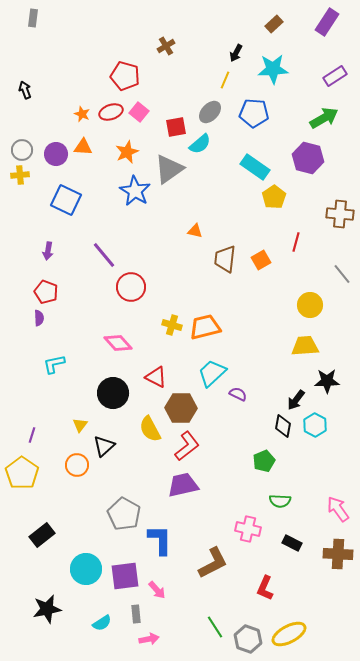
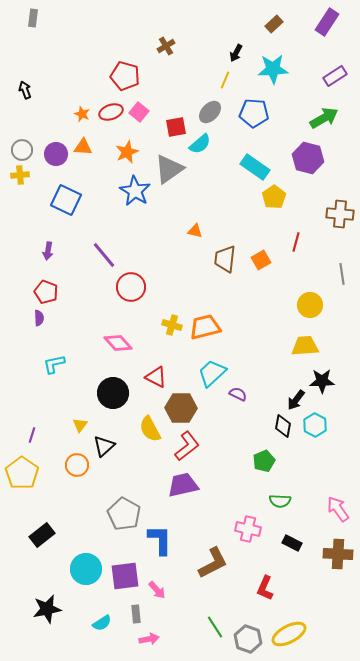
gray line at (342, 274): rotated 30 degrees clockwise
black star at (327, 381): moved 5 px left
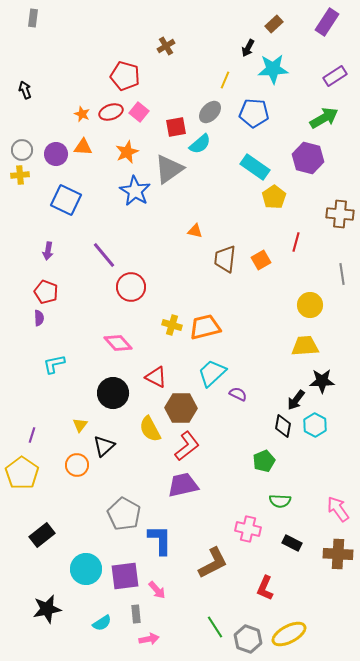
black arrow at (236, 53): moved 12 px right, 5 px up
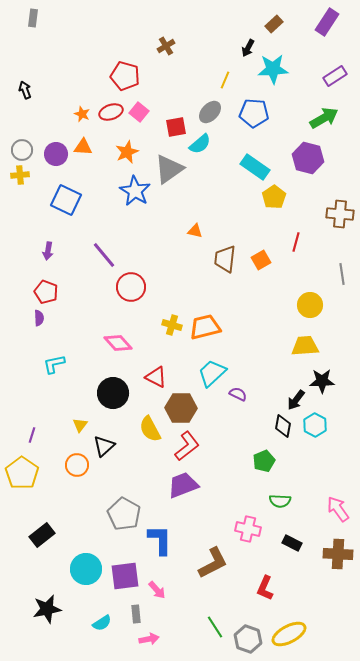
purple trapezoid at (183, 485): rotated 8 degrees counterclockwise
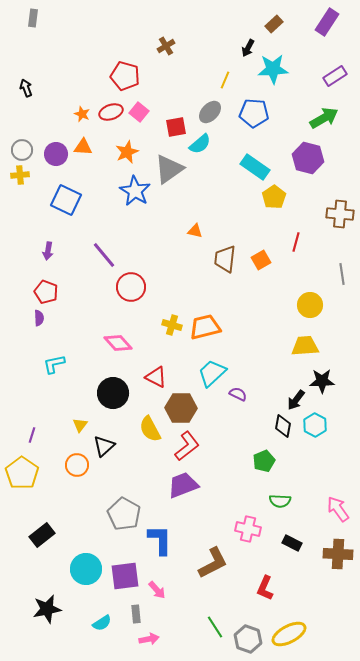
black arrow at (25, 90): moved 1 px right, 2 px up
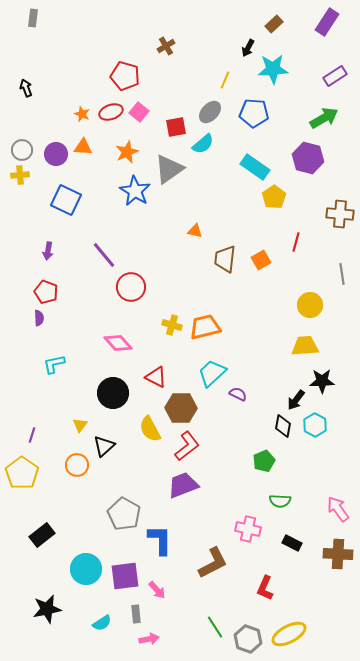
cyan semicircle at (200, 144): moved 3 px right
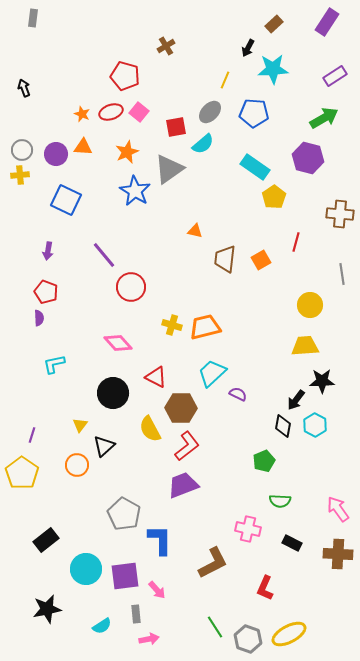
black arrow at (26, 88): moved 2 px left
black rectangle at (42, 535): moved 4 px right, 5 px down
cyan semicircle at (102, 623): moved 3 px down
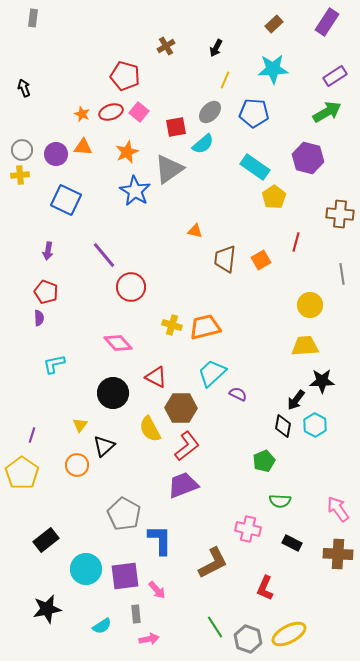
black arrow at (248, 48): moved 32 px left
green arrow at (324, 118): moved 3 px right, 6 px up
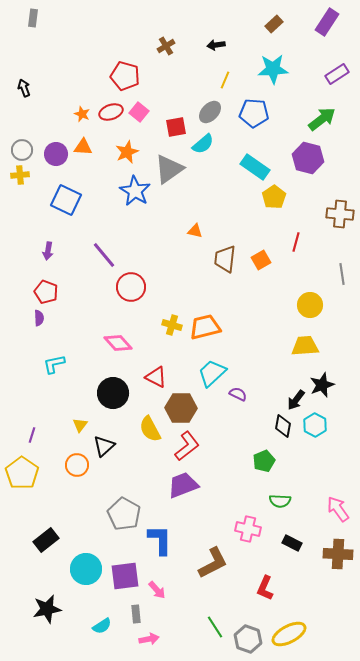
black arrow at (216, 48): moved 3 px up; rotated 54 degrees clockwise
purple rectangle at (335, 76): moved 2 px right, 2 px up
green arrow at (327, 112): moved 5 px left, 7 px down; rotated 8 degrees counterclockwise
black star at (322, 381): moved 4 px down; rotated 20 degrees counterclockwise
